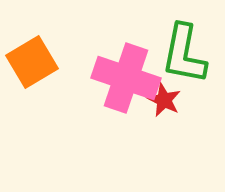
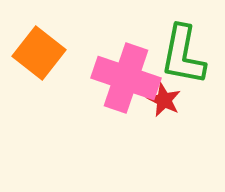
green L-shape: moved 1 px left, 1 px down
orange square: moved 7 px right, 9 px up; rotated 21 degrees counterclockwise
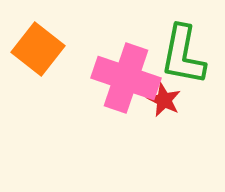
orange square: moved 1 px left, 4 px up
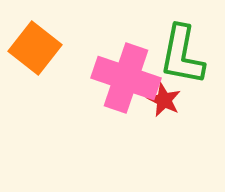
orange square: moved 3 px left, 1 px up
green L-shape: moved 1 px left
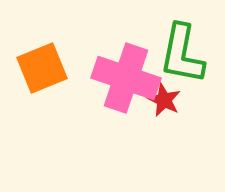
orange square: moved 7 px right, 20 px down; rotated 30 degrees clockwise
green L-shape: moved 1 px up
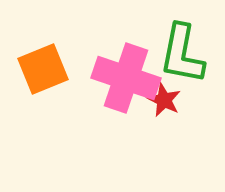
orange square: moved 1 px right, 1 px down
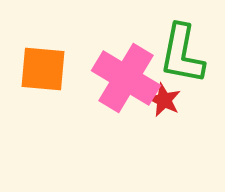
orange square: rotated 27 degrees clockwise
pink cross: rotated 12 degrees clockwise
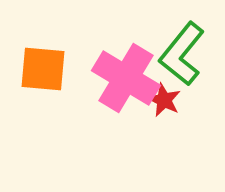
green L-shape: rotated 28 degrees clockwise
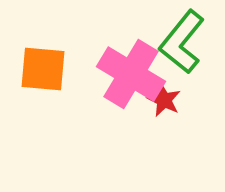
green L-shape: moved 12 px up
pink cross: moved 5 px right, 4 px up
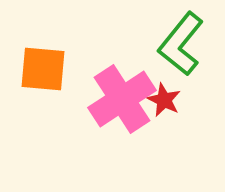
green L-shape: moved 1 px left, 2 px down
pink cross: moved 9 px left, 25 px down; rotated 26 degrees clockwise
